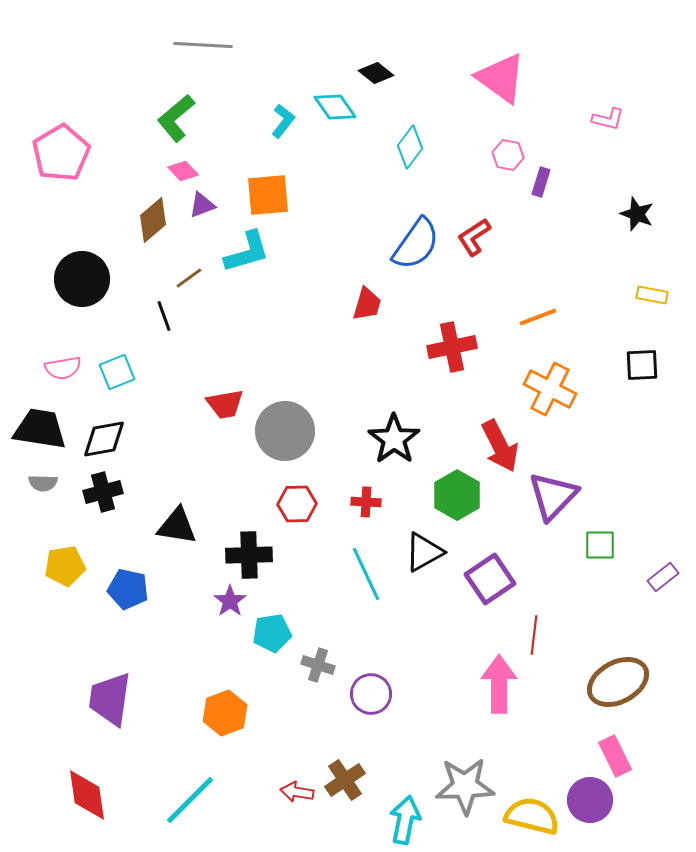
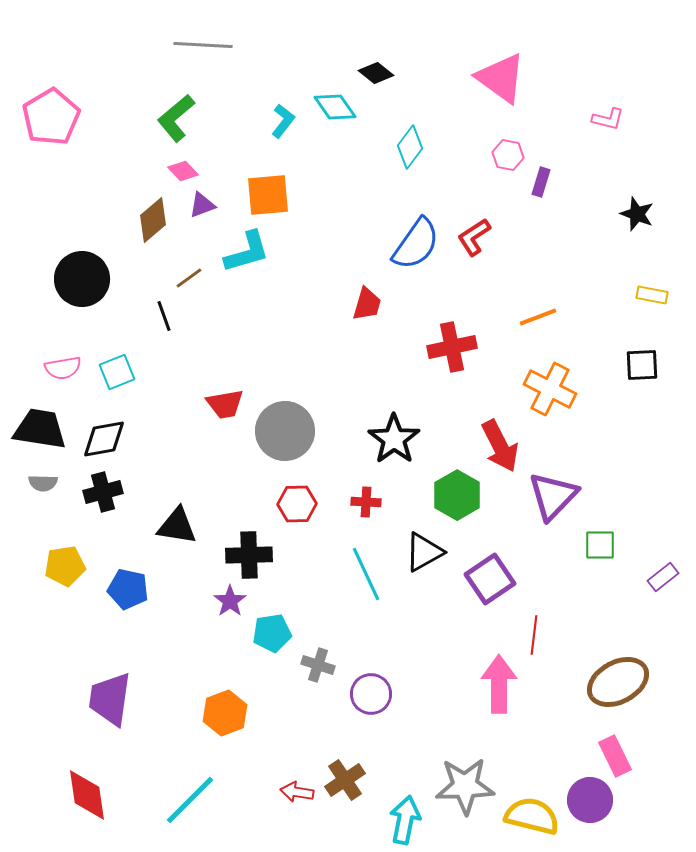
pink pentagon at (61, 153): moved 10 px left, 36 px up
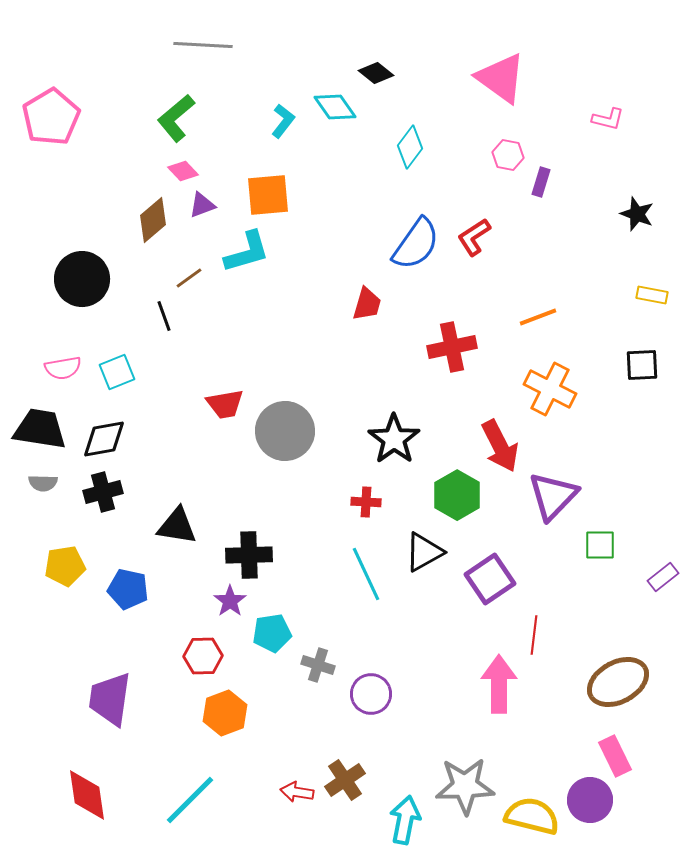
red hexagon at (297, 504): moved 94 px left, 152 px down
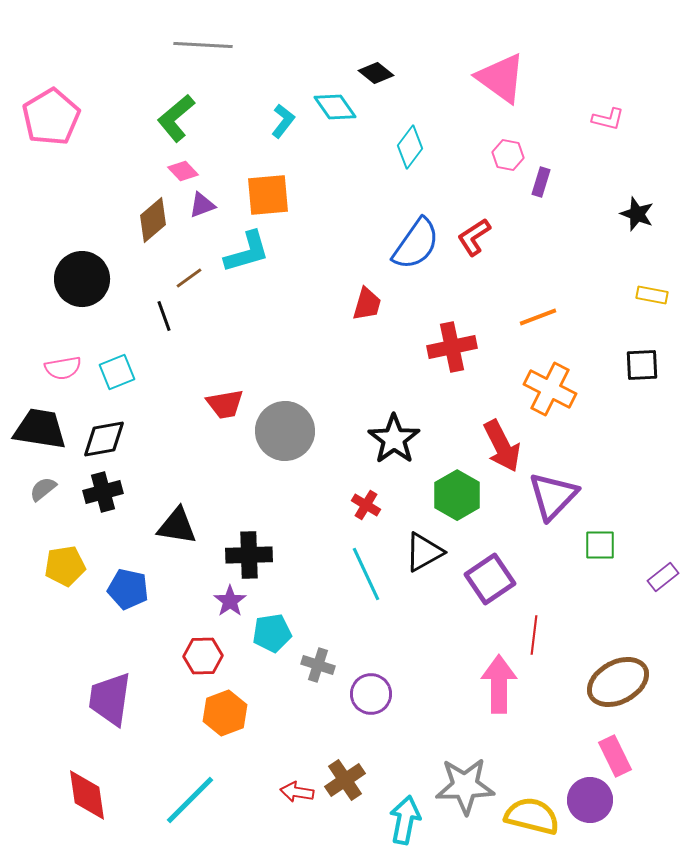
red arrow at (500, 446): moved 2 px right
gray semicircle at (43, 483): moved 6 px down; rotated 140 degrees clockwise
red cross at (366, 502): moved 3 px down; rotated 28 degrees clockwise
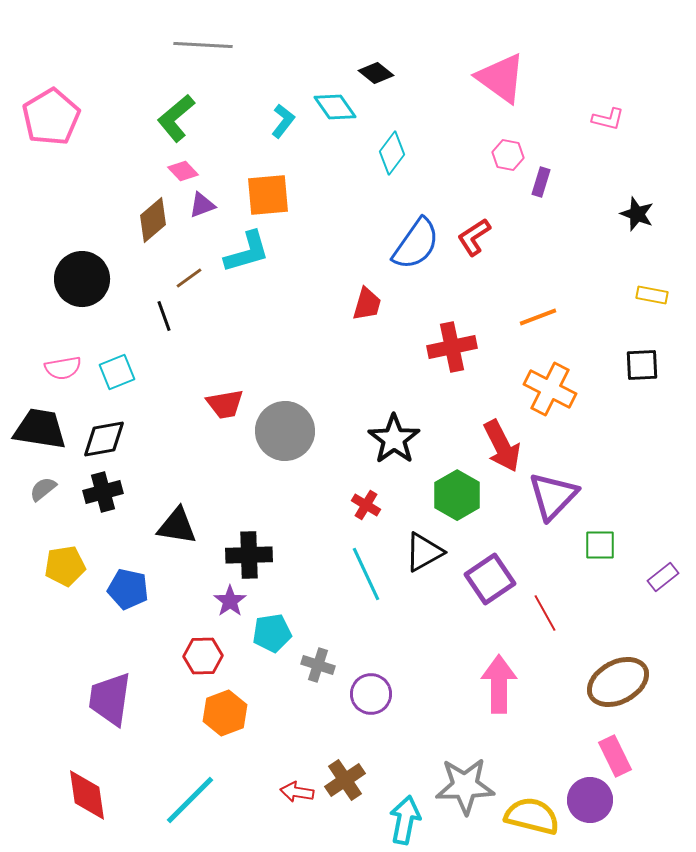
cyan diamond at (410, 147): moved 18 px left, 6 px down
red line at (534, 635): moved 11 px right, 22 px up; rotated 36 degrees counterclockwise
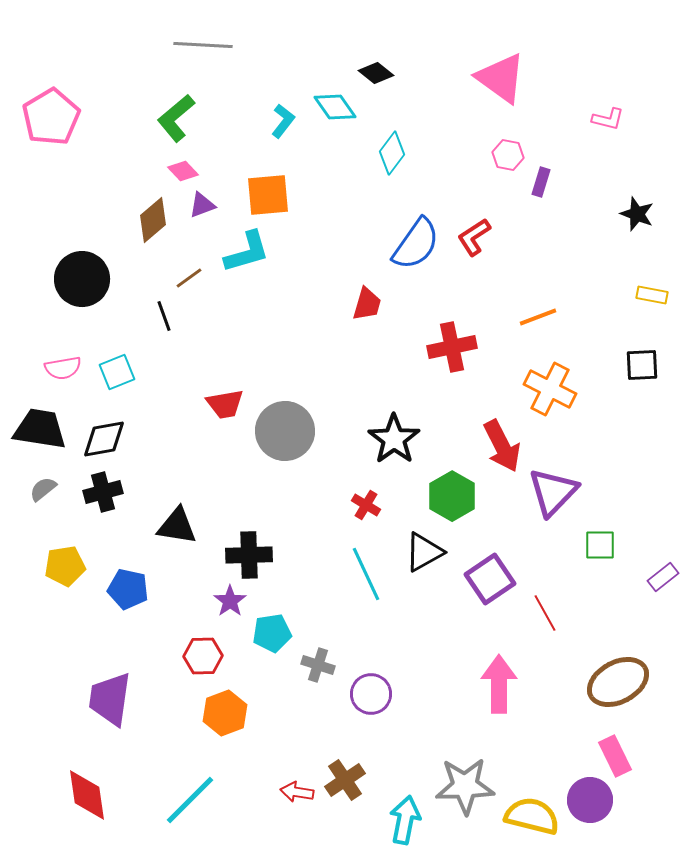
green hexagon at (457, 495): moved 5 px left, 1 px down
purple triangle at (553, 496): moved 4 px up
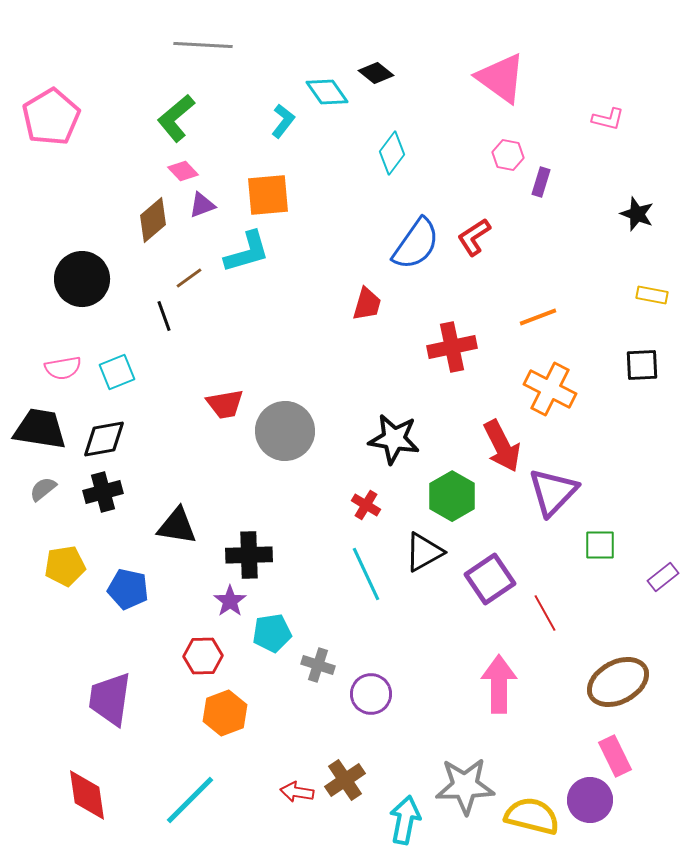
cyan diamond at (335, 107): moved 8 px left, 15 px up
black star at (394, 439): rotated 27 degrees counterclockwise
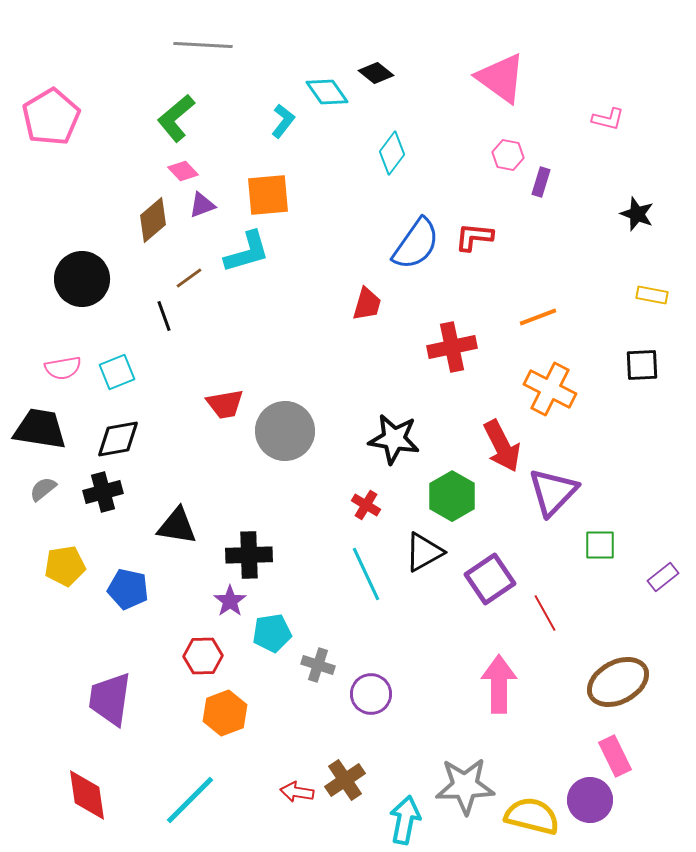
red L-shape at (474, 237): rotated 39 degrees clockwise
black diamond at (104, 439): moved 14 px right
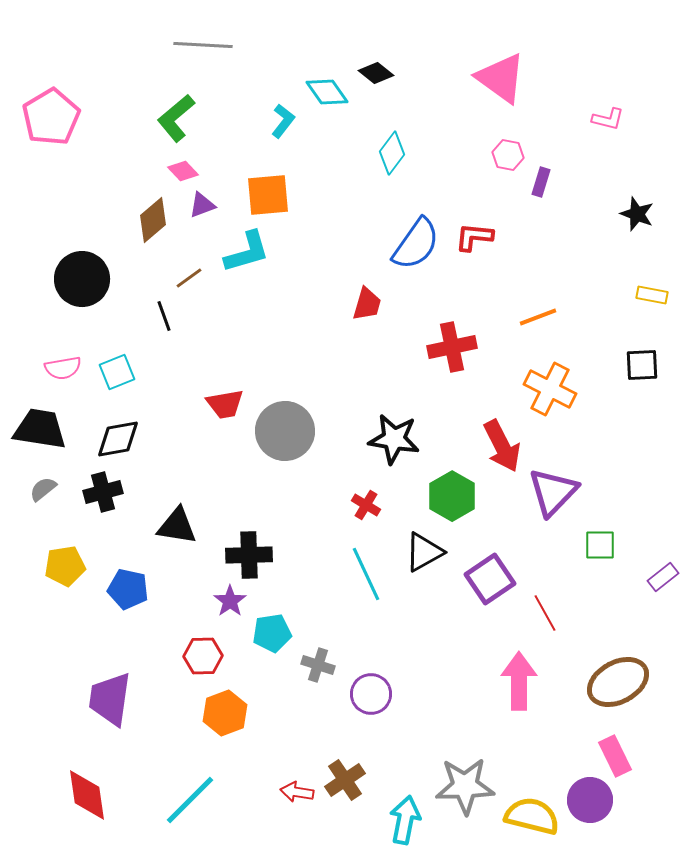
pink arrow at (499, 684): moved 20 px right, 3 px up
